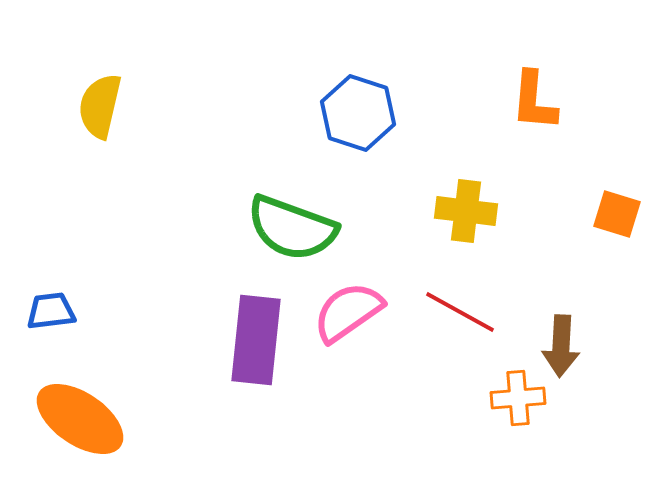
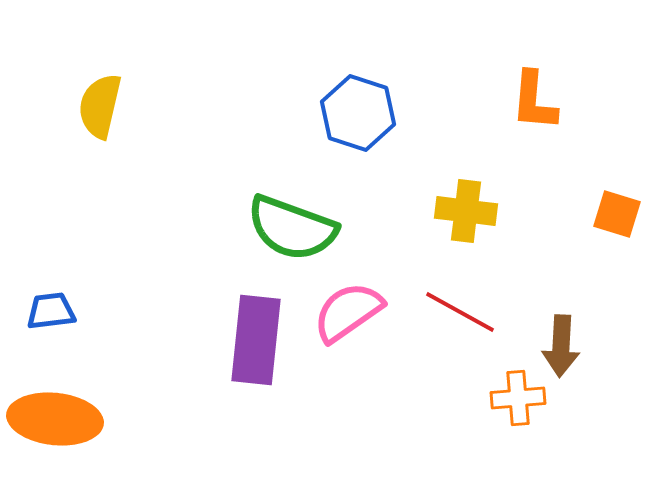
orange ellipse: moved 25 px left; rotated 28 degrees counterclockwise
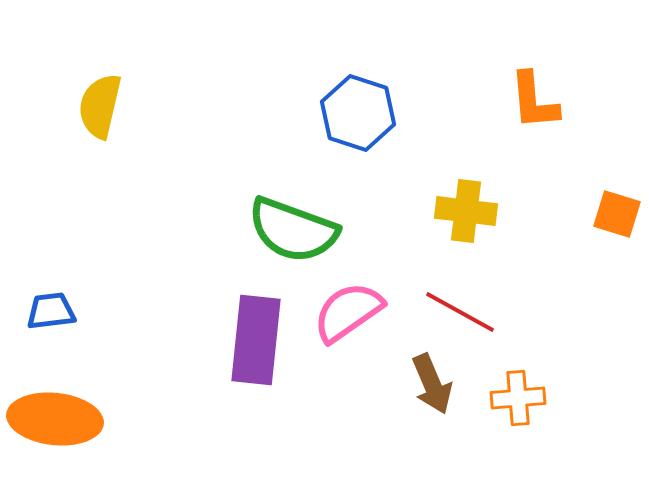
orange L-shape: rotated 10 degrees counterclockwise
green semicircle: moved 1 px right, 2 px down
brown arrow: moved 129 px left, 38 px down; rotated 26 degrees counterclockwise
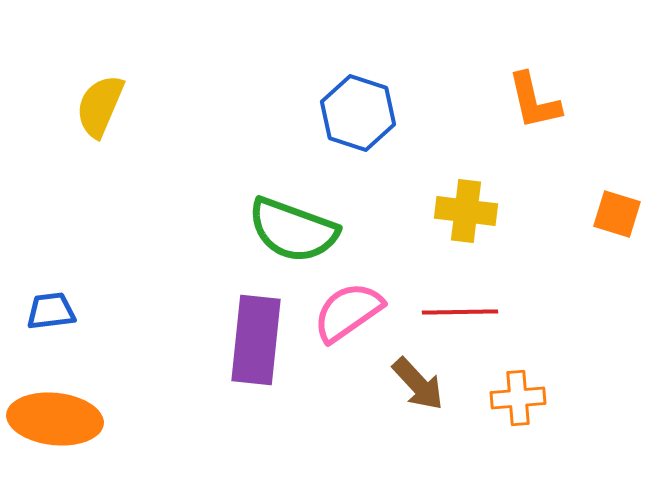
orange L-shape: rotated 8 degrees counterclockwise
yellow semicircle: rotated 10 degrees clockwise
red line: rotated 30 degrees counterclockwise
brown arrow: moved 14 px left; rotated 20 degrees counterclockwise
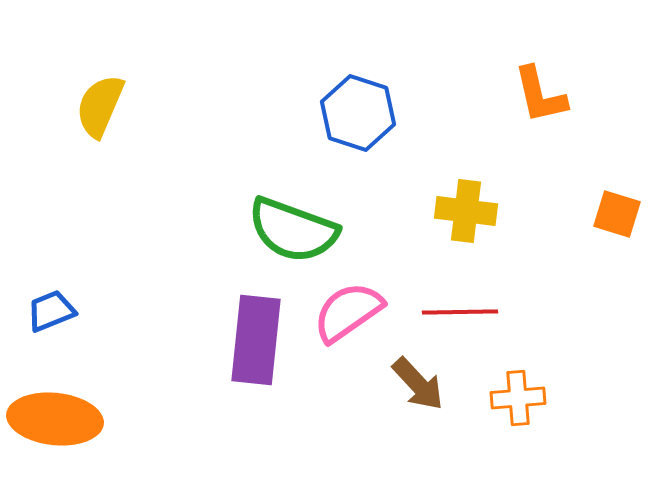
orange L-shape: moved 6 px right, 6 px up
blue trapezoid: rotated 15 degrees counterclockwise
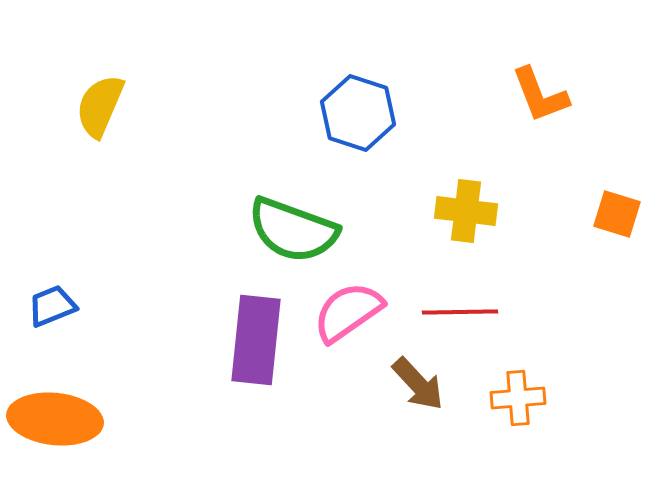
orange L-shape: rotated 8 degrees counterclockwise
blue trapezoid: moved 1 px right, 5 px up
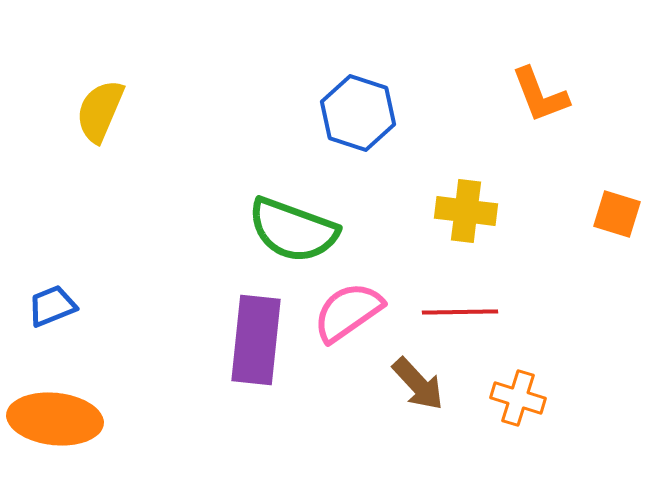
yellow semicircle: moved 5 px down
orange cross: rotated 22 degrees clockwise
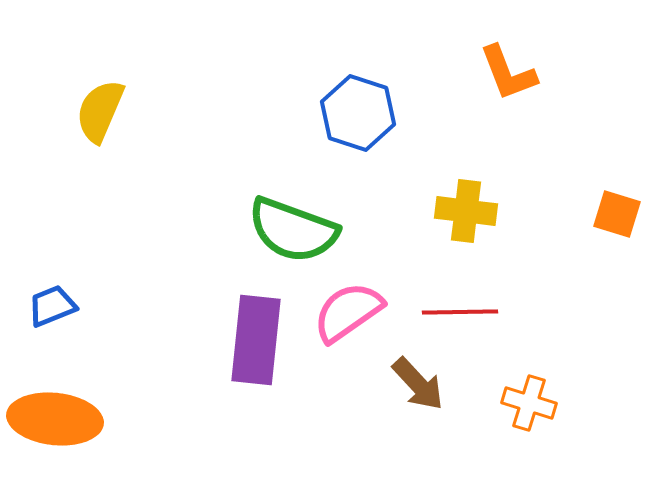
orange L-shape: moved 32 px left, 22 px up
orange cross: moved 11 px right, 5 px down
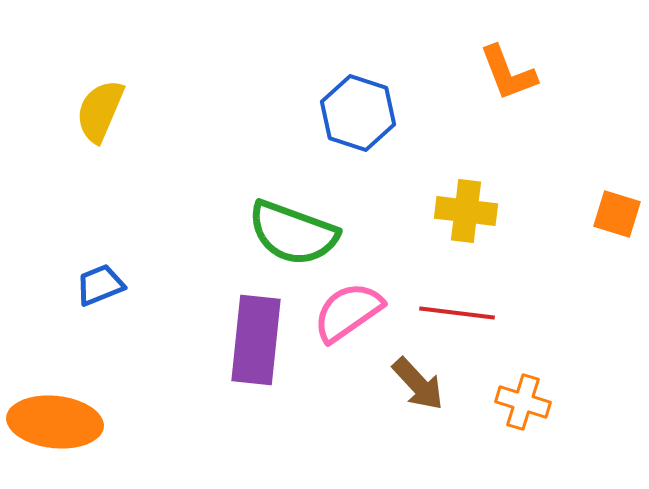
green semicircle: moved 3 px down
blue trapezoid: moved 48 px right, 21 px up
red line: moved 3 px left, 1 px down; rotated 8 degrees clockwise
orange cross: moved 6 px left, 1 px up
orange ellipse: moved 3 px down
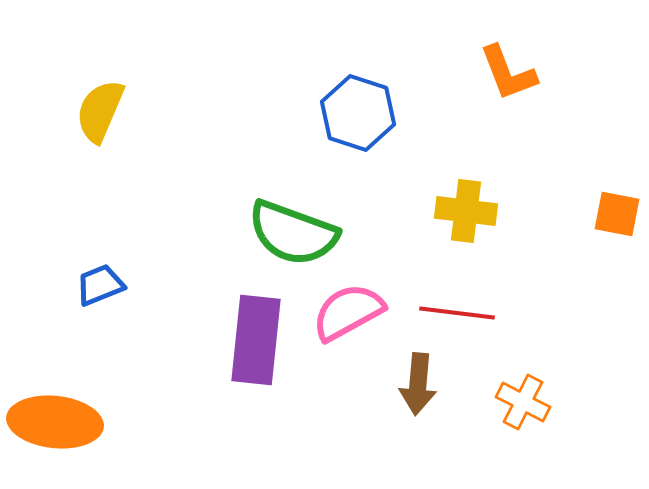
orange square: rotated 6 degrees counterclockwise
pink semicircle: rotated 6 degrees clockwise
brown arrow: rotated 48 degrees clockwise
orange cross: rotated 10 degrees clockwise
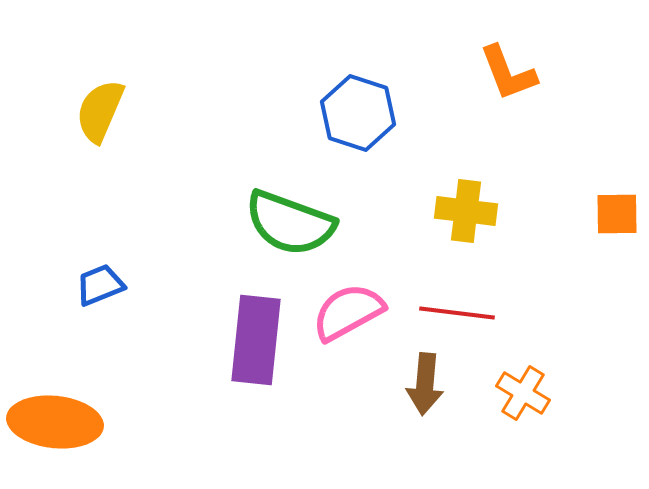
orange square: rotated 12 degrees counterclockwise
green semicircle: moved 3 px left, 10 px up
brown arrow: moved 7 px right
orange cross: moved 9 px up; rotated 4 degrees clockwise
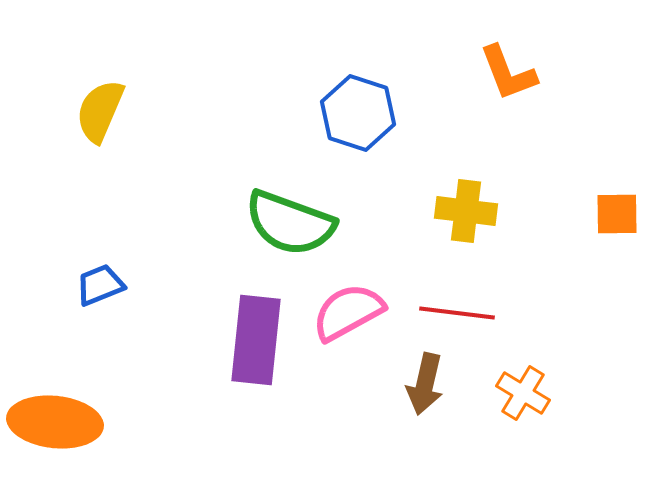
brown arrow: rotated 8 degrees clockwise
